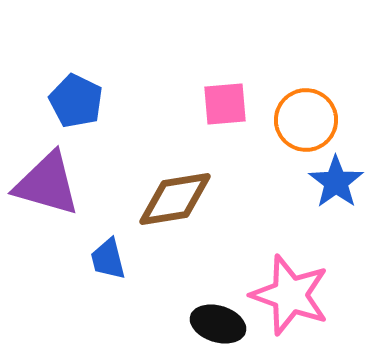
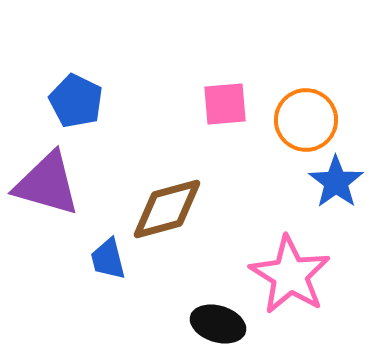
brown diamond: moved 8 px left, 10 px down; rotated 6 degrees counterclockwise
pink star: moved 20 px up; rotated 12 degrees clockwise
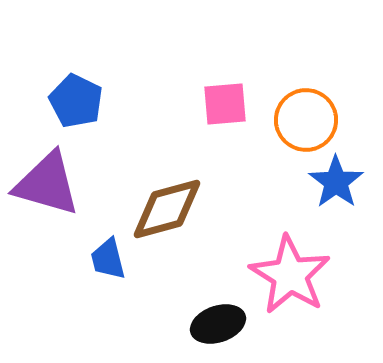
black ellipse: rotated 36 degrees counterclockwise
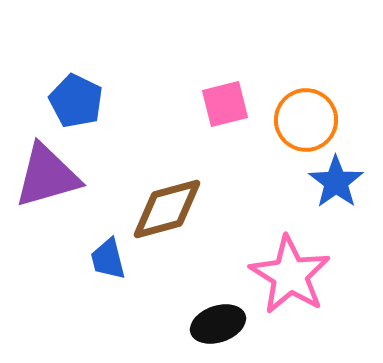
pink square: rotated 9 degrees counterclockwise
purple triangle: moved 8 px up; rotated 32 degrees counterclockwise
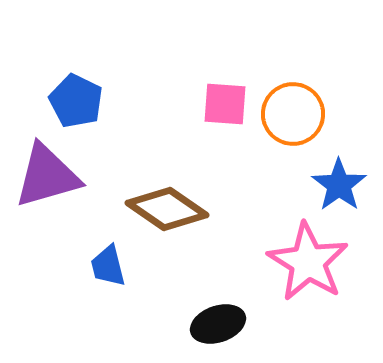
pink square: rotated 18 degrees clockwise
orange circle: moved 13 px left, 6 px up
blue star: moved 3 px right, 3 px down
brown diamond: rotated 50 degrees clockwise
blue trapezoid: moved 7 px down
pink star: moved 18 px right, 13 px up
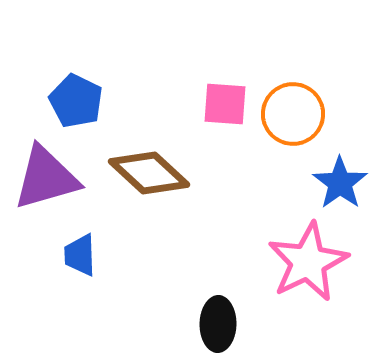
purple triangle: moved 1 px left, 2 px down
blue star: moved 1 px right, 2 px up
brown diamond: moved 18 px left, 36 px up; rotated 8 degrees clockwise
pink star: rotated 14 degrees clockwise
blue trapezoid: moved 28 px left, 11 px up; rotated 12 degrees clockwise
black ellipse: rotated 70 degrees counterclockwise
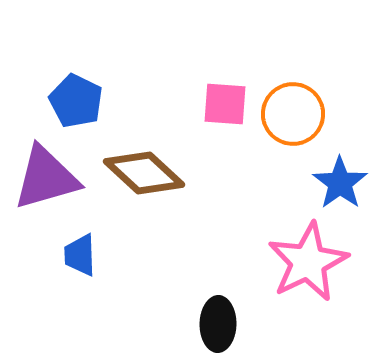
brown diamond: moved 5 px left
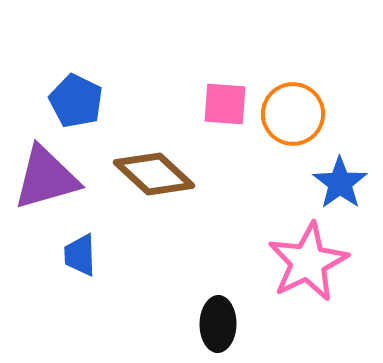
brown diamond: moved 10 px right, 1 px down
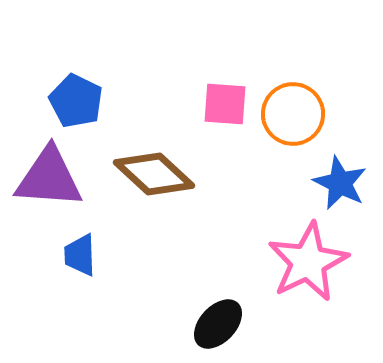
purple triangle: moved 3 px right; rotated 20 degrees clockwise
blue star: rotated 10 degrees counterclockwise
black ellipse: rotated 42 degrees clockwise
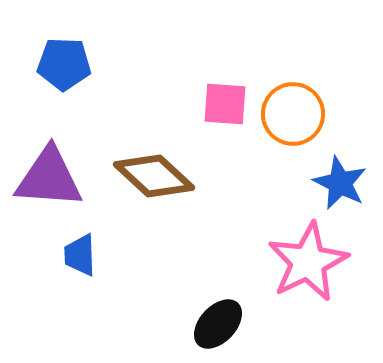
blue pentagon: moved 12 px left, 37 px up; rotated 24 degrees counterclockwise
brown diamond: moved 2 px down
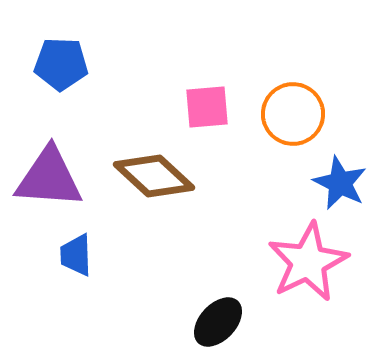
blue pentagon: moved 3 px left
pink square: moved 18 px left, 3 px down; rotated 9 degrees counterclockwise
blue trapezoid: moved 4 px left
black ellipse: moved 2 px up
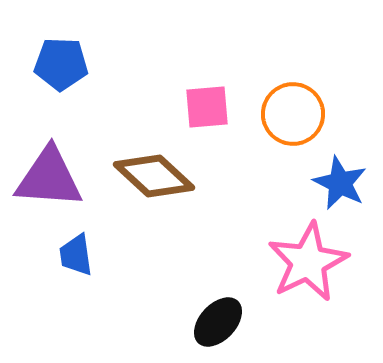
blue trapezoid: rotated 6 degrees counterclockwise
